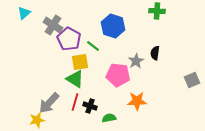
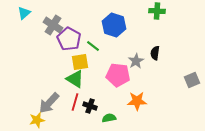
blue hexagon: moved 1 px right, 1 px up
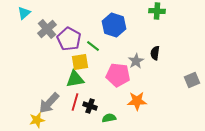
gray cross: moved 6 px left, 4 px down; rotated 18 degrees clockwise
green triangle: rotated 42 degrees counterclockwise
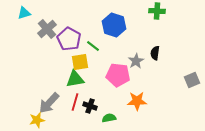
cyan triangle: rotated 24 degrees clockwise
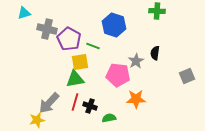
gray cross: rotated 36 degrees counterclockwise
green line: rotated 16 degrees counterclockwise
gray square: moved 5 px left, 4 px up
orange star: moved 1 px left, 2 px up
